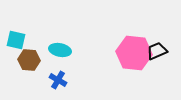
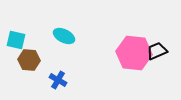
cyan ellipse: moved 4 px right, 14 px up; rotated 15 degrees clockwise
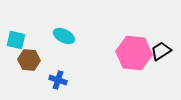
black trapezoid: moved 4 px right; rotated 10 degrees counterclockwise
blue cross: rotated 12 degrees counterclockwise
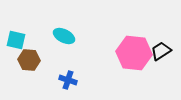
blue cross: moved 10 px right
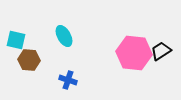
cyan ellipse: rotated 35 degrees clockwise
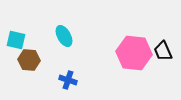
black trapezoid: moved 2 px right; rotated 80 degrees counterclockwise
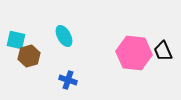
brown hexagon: moved 4 px up; rotated 20 degrees counterclockwise
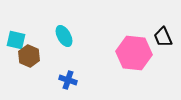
black trapezoid: moved 14 px up
brown hexagon: rotated 20 degrees counterclockwise
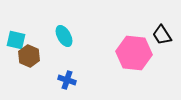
black trapezoid: moved 1 px left, 2 px up; rotated 10 degrees counterclockwise
blue cross: moved 1 px left
